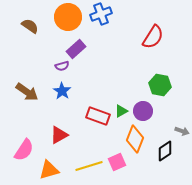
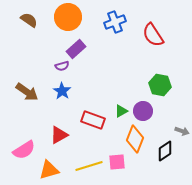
blue cross: moved 14 px right, 8 px down
brown semicircle: moved 1 px left, 6 px up
red semicircle: moved 2 px up; rotated 115 degrees clockwise
red rectangle: moved 5 px left, 4 px down
pink semicircle: rotated 25 degrees clockwise
pink square: rotated 18 degrees clockwise
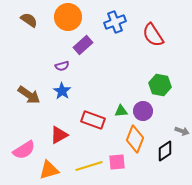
purple rectangle: moved 7 px right, 4 px up
brown arrow: moved 2 px right, 3 px down
green triangle: rotated 24 degrees clockwise
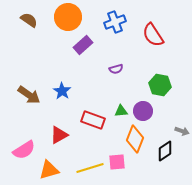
purple semicircle: moved 54 px right, 3 px down
yellow line: moved 1 px right, 2 px down
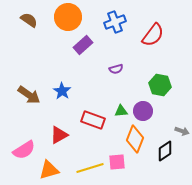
red semicircle: rotated 110 degrees counterclockwise
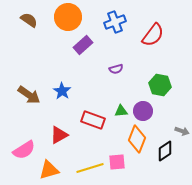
orange diamond: moved 2 px right
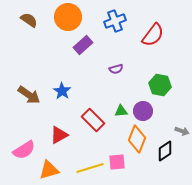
blue cross: moved 1 px up
red rectangle: rotated 25 degrees clockwise
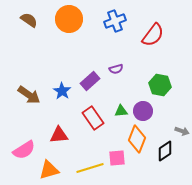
orange circle: moved 1 px right, 2 px down
purple rectangle: moved 7 px right, 36 px down
red rectangle: moved 2 px up; rotated 10 degrees clockwise
red triangle: rotated 24 degrees clockwise
pink square: moved 4 px up
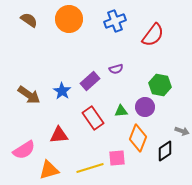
purple circle: moved 2 px right, 4 px up
orange diamond: moved 1 px right, 1 px up
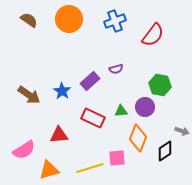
red rectangle: rotated 30 degrees counterclockwise
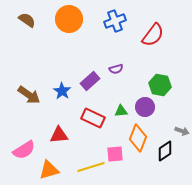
brown semicircle: moved 2 px left
pink square: moved 2 px left, 4 px up
yellow line: moved 1 px right, 1 px up
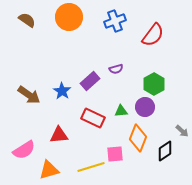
orange circle: moved 2 px up
green hexagon: moved 6 px left, 1 px up; rotated 20 degrees clockwise
gray arrow: rotated 24 degrees clockwise
